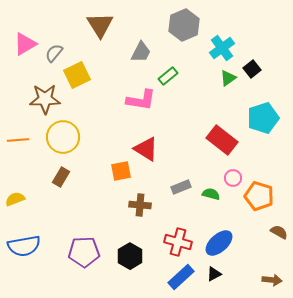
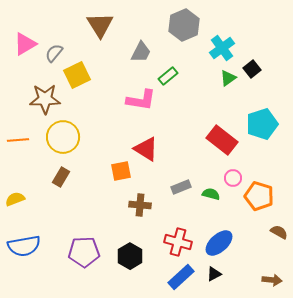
cyan pentagon: moved 1 px left, 6 px down
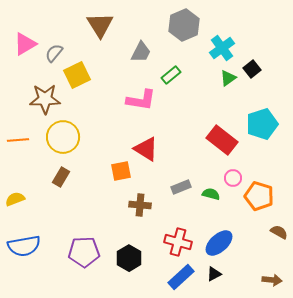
green rectangle: moved 3 px right, 1 px up
black hexagon: moved 1 px left, 2 px down
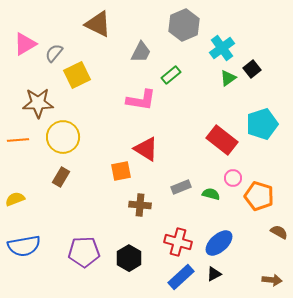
brown triangle: moved 2 px left, 1 px up; rotated 32 degrees counterclockwise
brown star: moved 7 px left, 4 px down
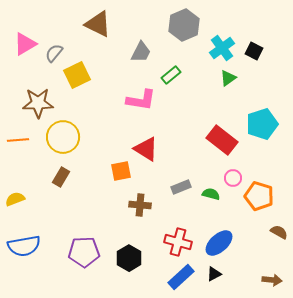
black square: moved 2 px right, 18 px up; rotated 24 degrees counterclockwise
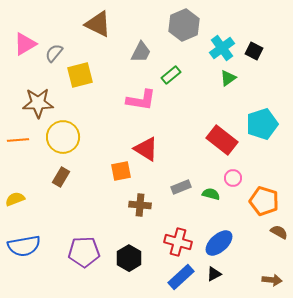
yellow square: moved 3 px right; rotated 12 degrees clockwise
orange pentagon: moved 5 px right, 5 px down
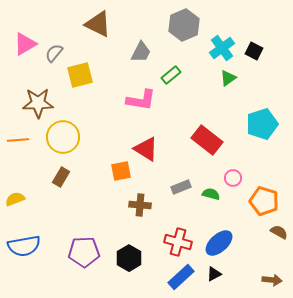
red rectangle: moved 15 px left
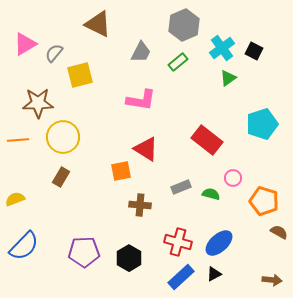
green rectangle: moved 7 px right, 13 px up
blue semicircle: rotated 36 degrees counterclockwise
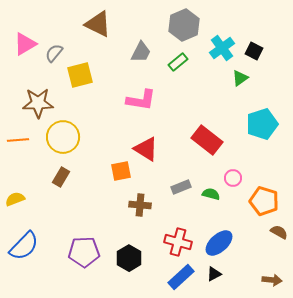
green triangle: moved 12 px right
